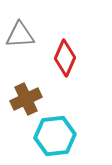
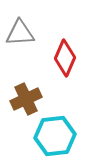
gray triangle: moved 2 px up
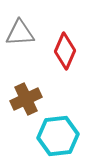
red diamond: moved 7 px up
cyan hexagon: moved 3 px right
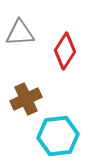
red diamond: rotated 9 degrees clockwise
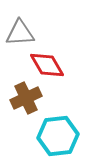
red diamond: moved 18 px left, 14 px down; rotated 63 degrees counterclockwise
brown cross: moved 1 px up
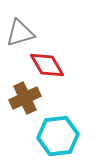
gray triangle: rotated 12 degrees counterclockwise
brown cross: moved 1 px left
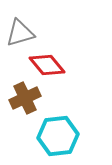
red diamond: rotated 9 degrees counterclockwise
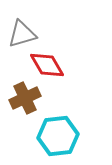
gray triangle: moved 2 px right, 1 px down
red diamond: rotated 9 degrees clockwise
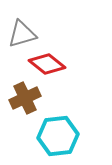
red diamond: moved 1 px up; rotated 21 degrees counterclockwise
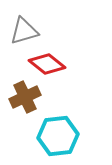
gray triangle: moved 2 px right, 3 px up
brown cross: moved 1 px up
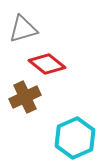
gray triangle: moved 1 px left, 2 px up
cyan hexagon: moved 17 px right, 2 px down; rotated 18 degrees counterclockwise
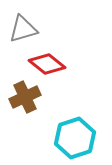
cyan hexagon: rotated 6 degrees clockwise
